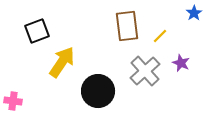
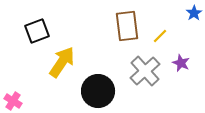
pink cross: rotated 24 degrees clockwise
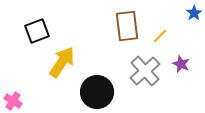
purple star: moved 1 px down
black circle: moved 1 px left, 1 px down
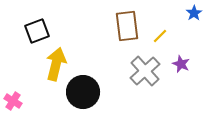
yellow arrow: moved 6 px left, 2 px down; rotated 20 degrees counterclockwise
black circle: moved 14 px left
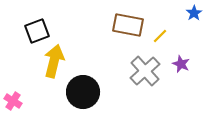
brown rectangle: moved 1 px right, 1 px up; rotated 72 degrees counterclockwise
yellow arrow: moved 2 px left, 3 px up
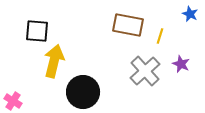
blue star: moved 4 px left, 1 px down; rotated 14 degrees counterclockwise
black square: rotated 25 degrees clockwise
yellow line: rotated 28 degrees counterclockwise
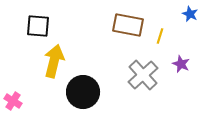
black square: moved 1 px right, 5 px up
gray cross: moved 2 px left, 4 px down
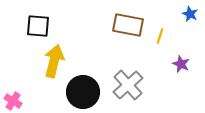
gray cross: moved 15 px left, 10 px down
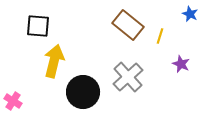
brown rectangle: rotated 28 degrees clockwise
gray cross: moved 8 px up
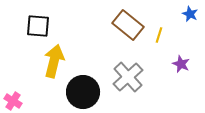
yellow line: moved 1 px left, 1 px up
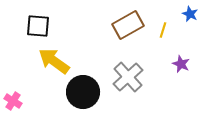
brown rectangle: rotated 68 degrees counterclockwise
yellow line: moved 4 px right, 5 px up
yellow arrow: rotated 68 degrees counterclockwise
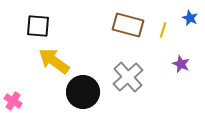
blue star: moved 4 px down
brown rectangle: rotated 44 degrees clockwise
